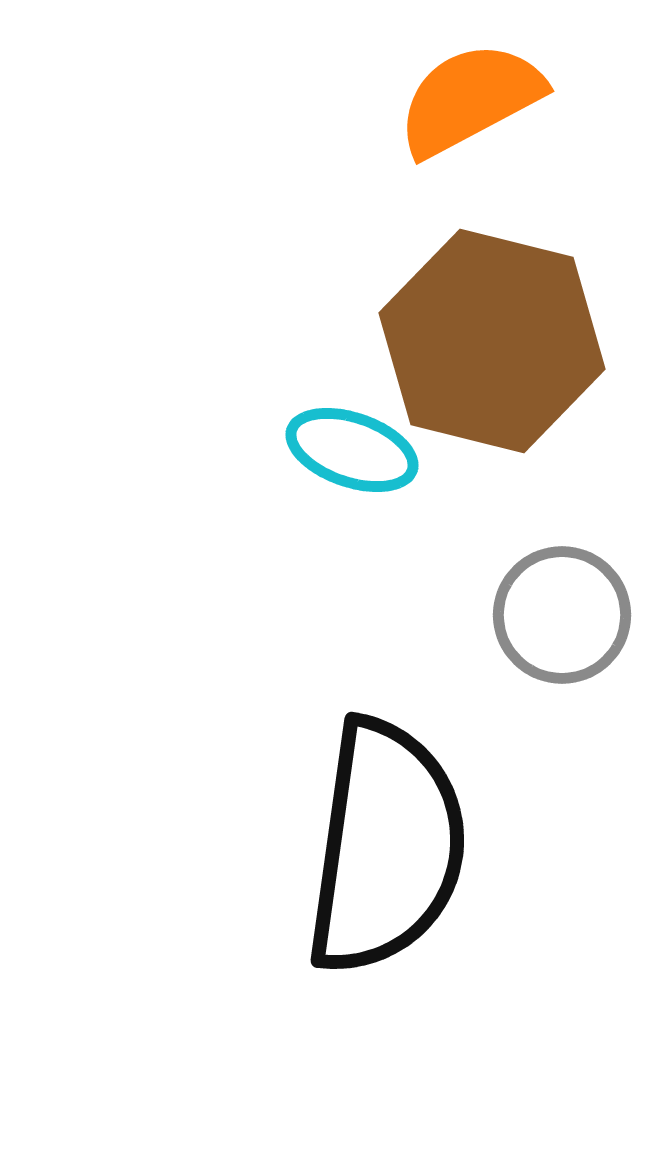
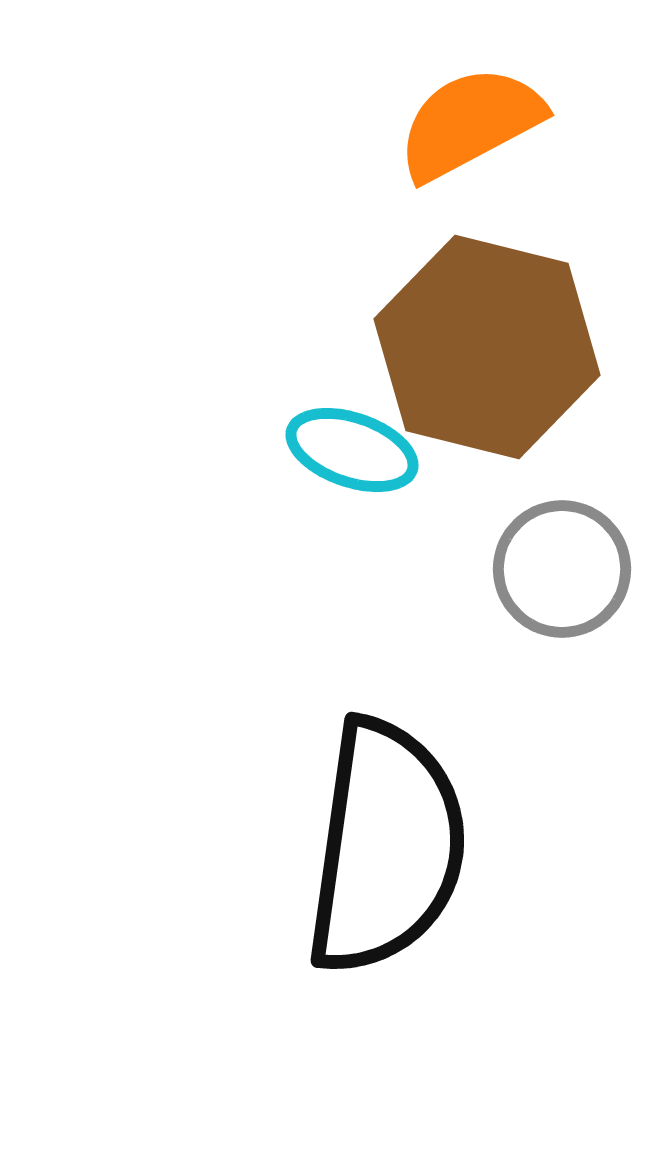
orange semicircle: moved 24 px down
brown hexagon: moved 5 px left, 6 px down
gray circle: moved 46 px up
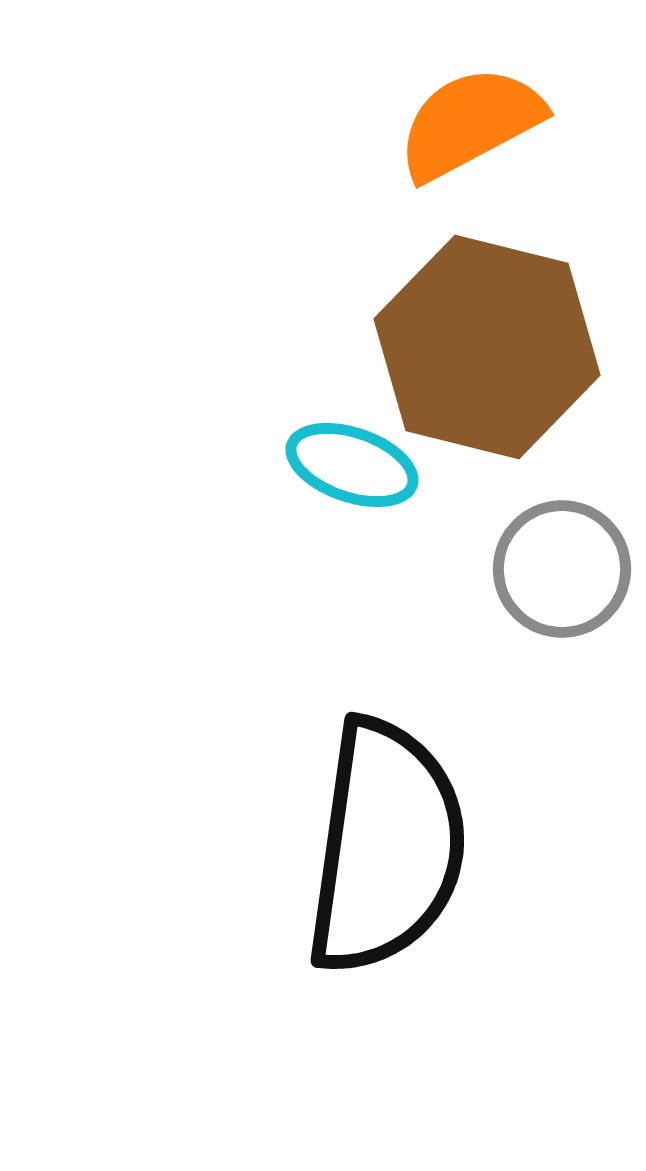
cyan ellipse: moved 15 px down
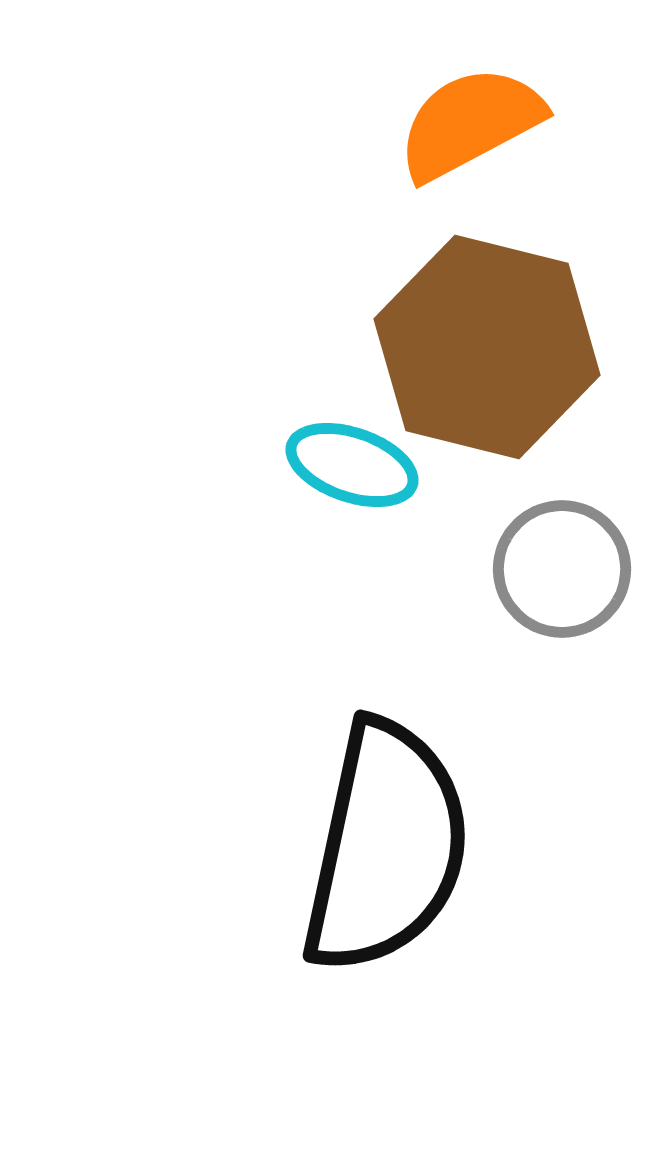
black semicircle: rotated 4 degrees clockwise
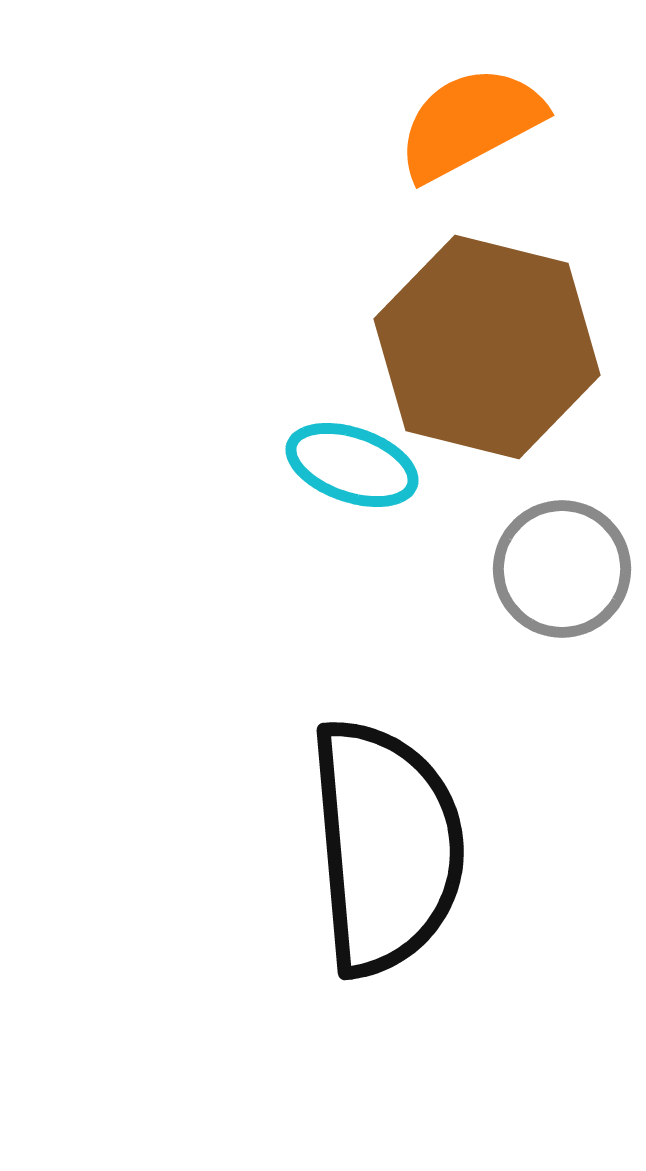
black semicircle: rotated 17 degrees counterclockwise
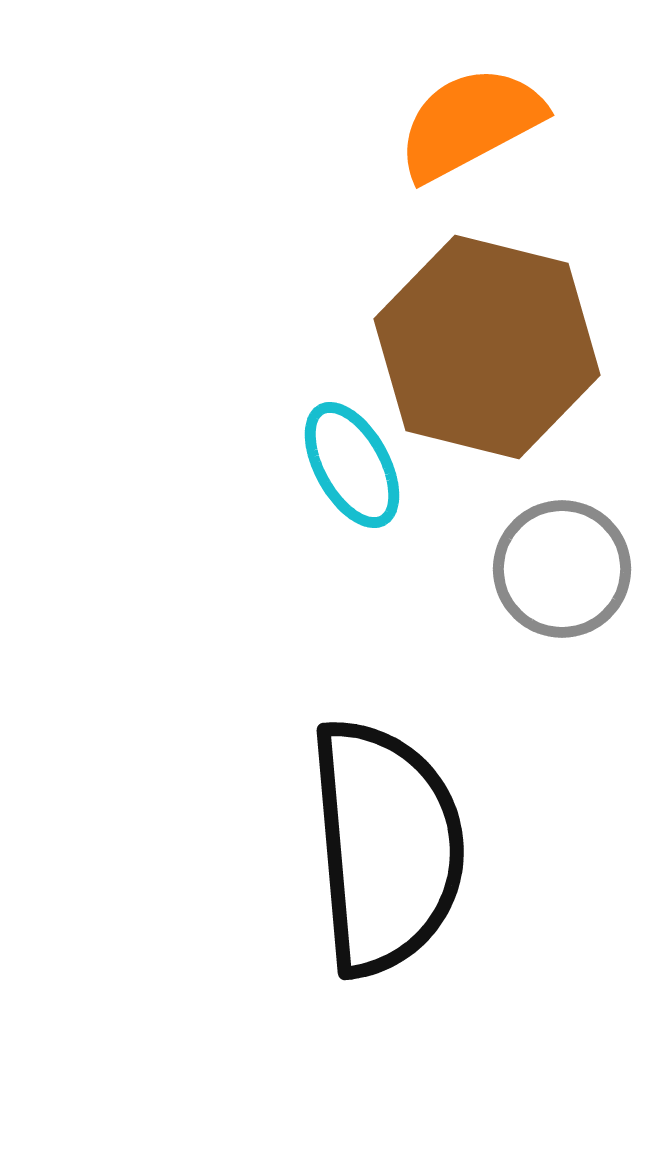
cyan ellipse: rotated 42 degrees clockwise
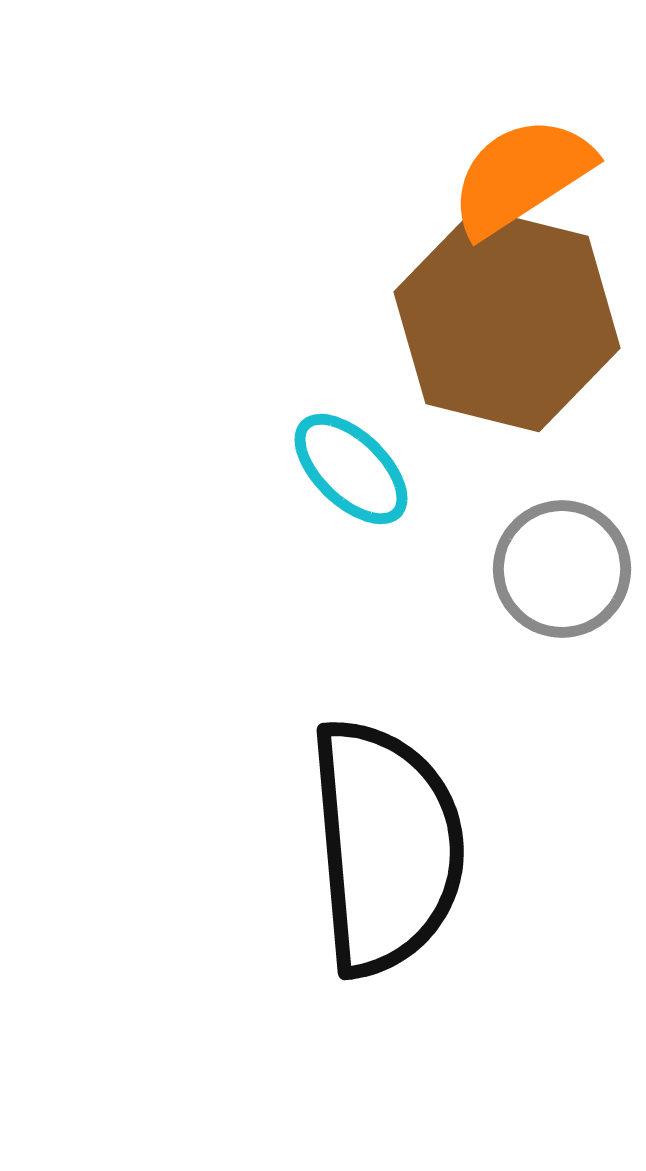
orange semicircle: moved 51 px right, 53 px down; rotated 5 degrees counterclockwise
brown hexagon: moved 20 px right, 27 px up
cyan ellipse: moved 1 px left, 4 px down; rotated 17 degrees counterclockwise
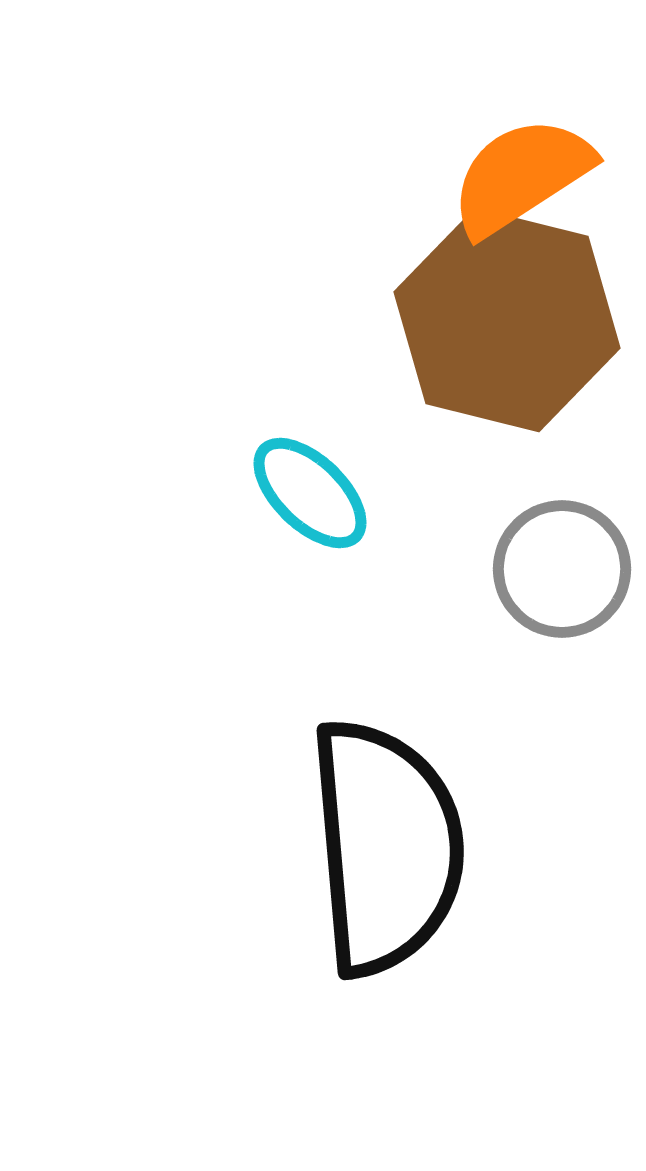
cyan ellipse: moved 41 px left, 24 px down
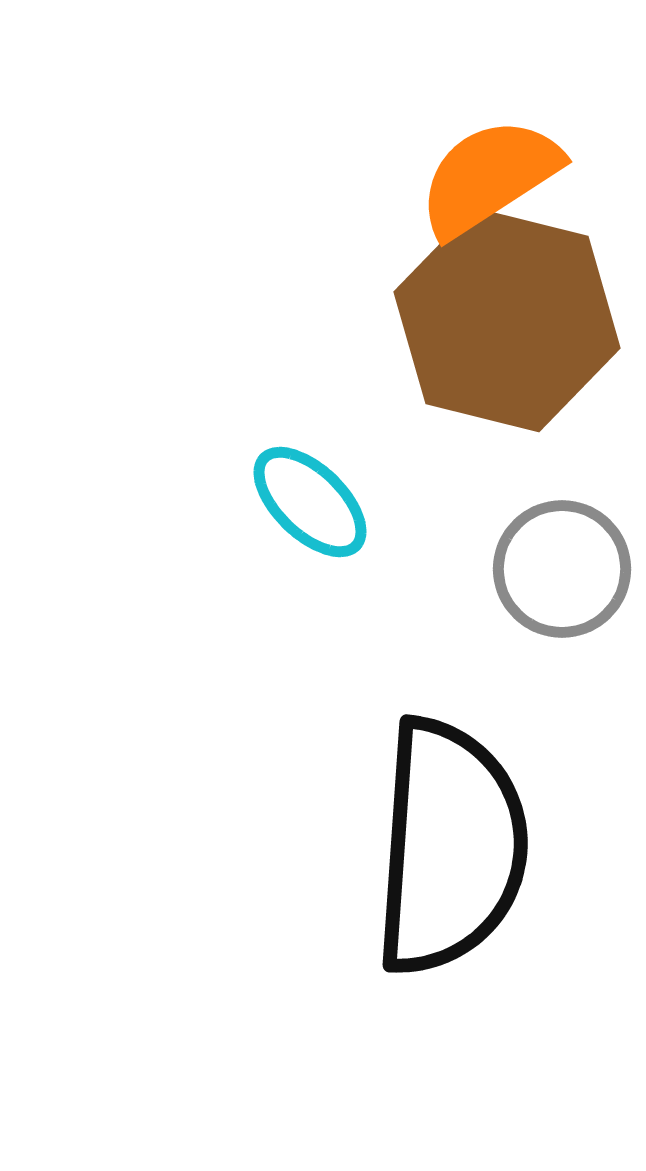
orange semicircle: moved 32 px left, 1 px down
cyan ellipse: moved 9 px down
black semicircle: moved 64 px right; rotated 9 degrees clockwise
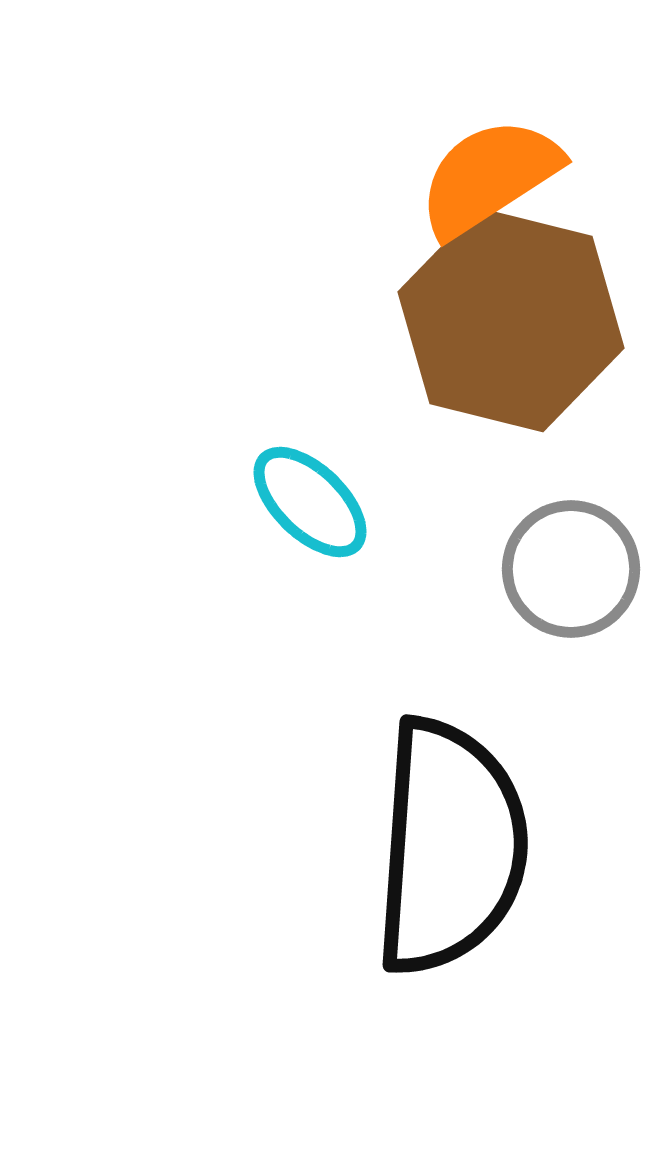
brown hexagon: moved 4 px right
gray circle: moved 9 px right
